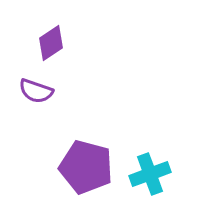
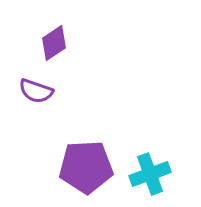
purple diamond: moved 3 px right
purple pentagon: rotated 18 degrees counterclockwise
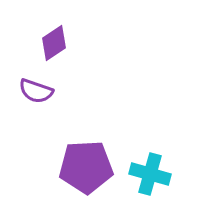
cyan cross: rotated 36 degrees clockwise
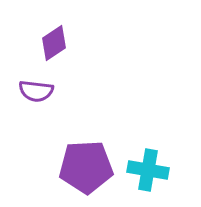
purple semicircle: rotated 12 degrees counterclockwise
cyan cross: moved 2 px left, 4 px up; rotated 6 degrees counterclockwise
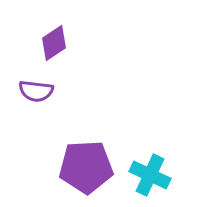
cyan cross: moved 2 px right, 5 px down; rotated 15 degrees clockwise
